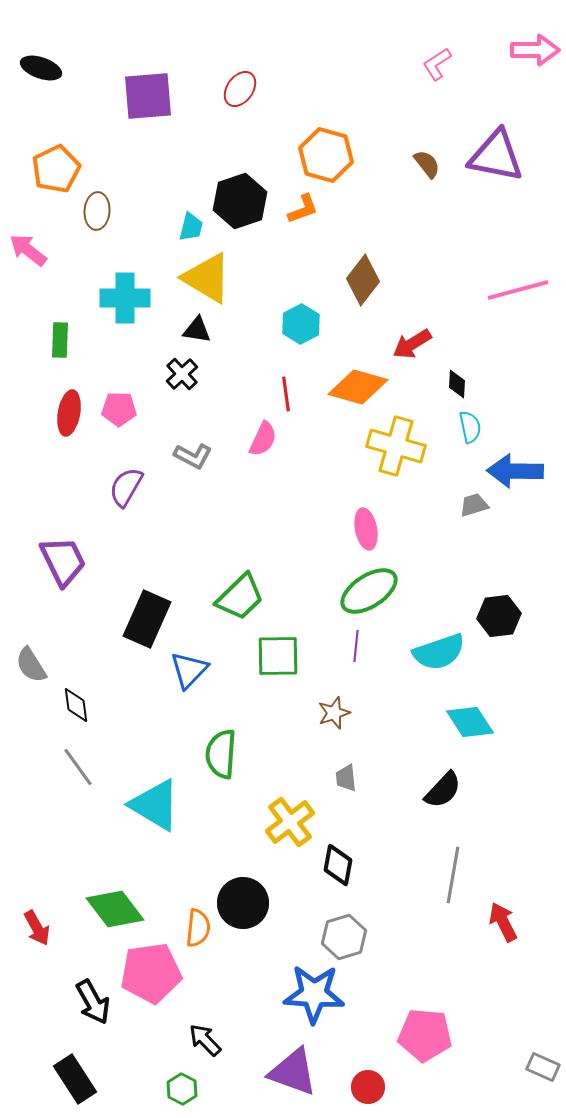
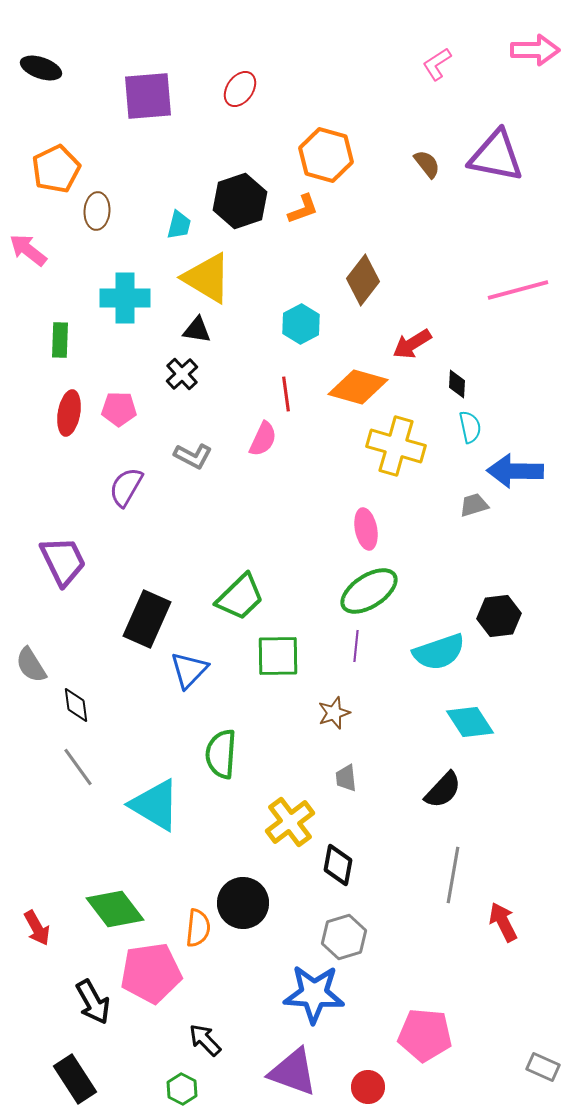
cyan trapezoid at (191, 227): moved 12 px left, 2 px up
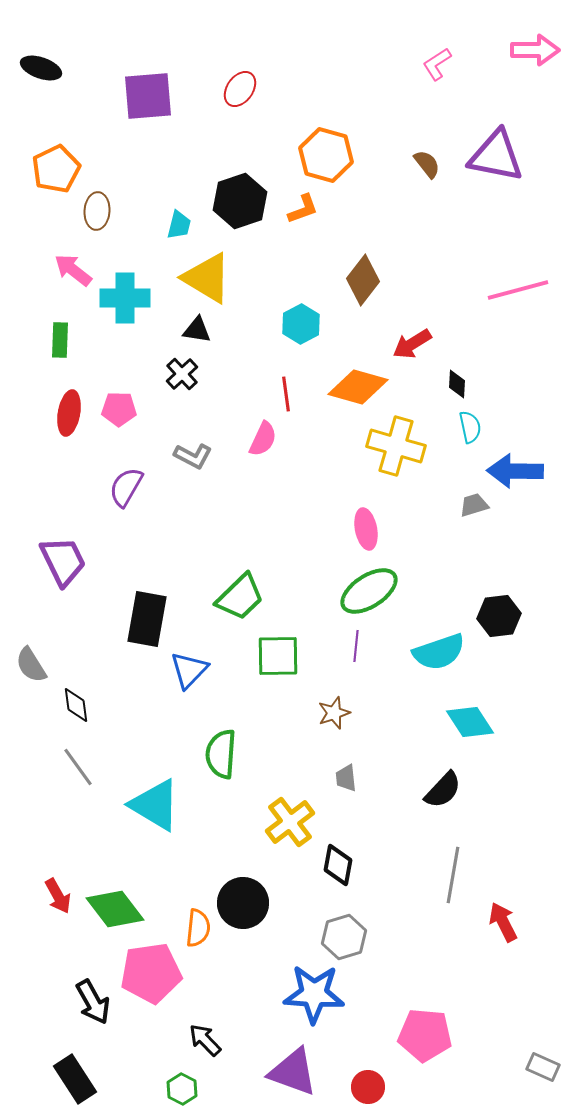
pink arrow at (28, 250): moved 45 px right, 20 px down
black rectangle at (147, 619): rotated 14 degrees counterclockwise
red arrow at (37, 928): moved 21 px right, 32 px up
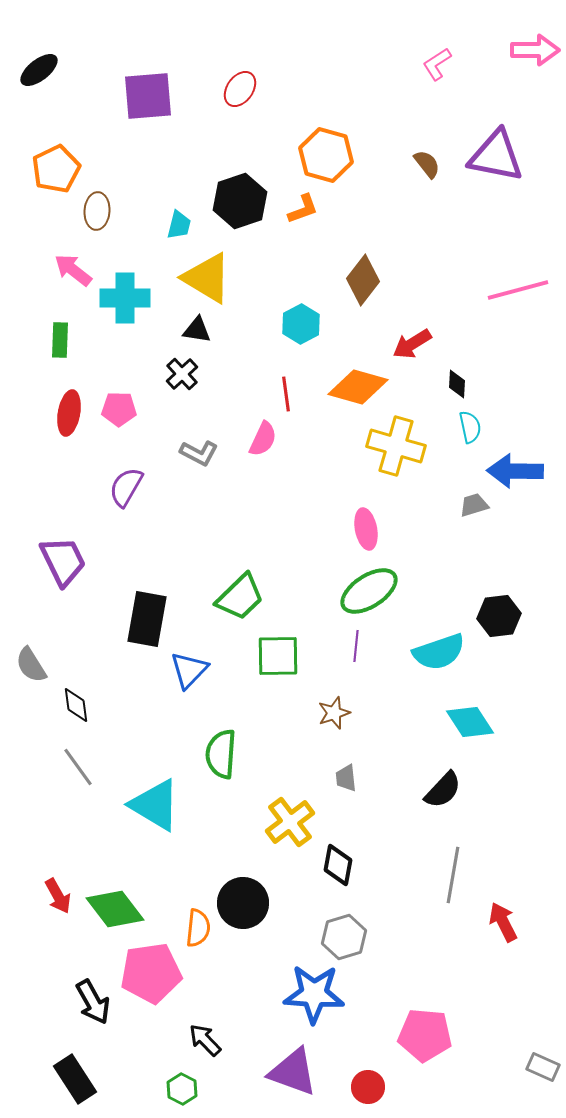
black ellipse at (41, 68): moved 2 px left, 2 px down; rotated 57 degrees counterclockwise
gray L-shape at (193, 456): moved 6 px right, 3 px up
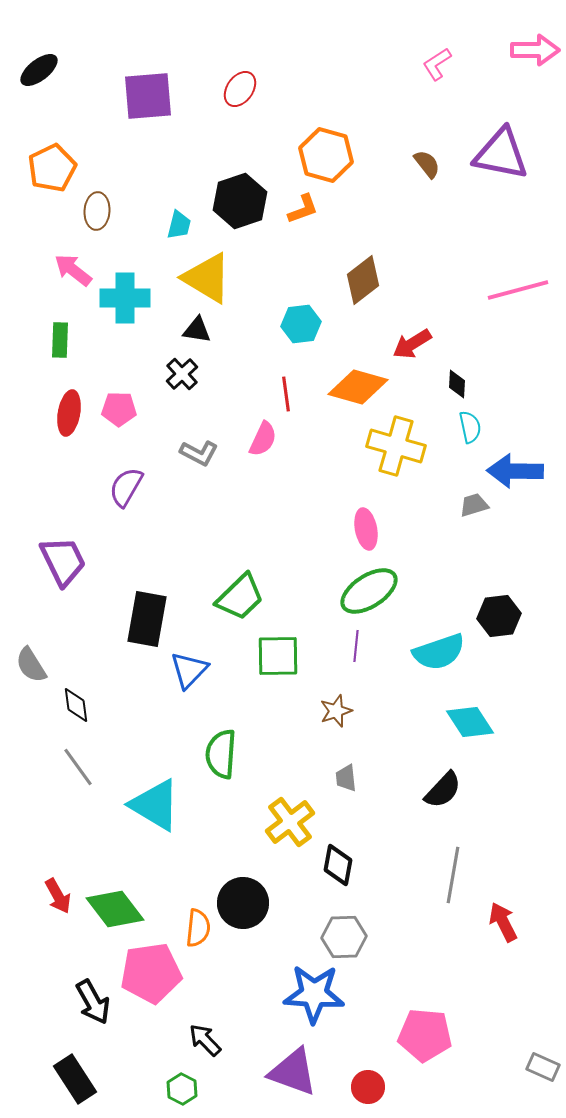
purple triangle at (496, 156): moved 5 px right, 2 px up
orange pentagon at (56, 169): moved 4 px left, 1 px up
brown diamond at (363, 280): rotated 15 degrees clockwise
cyan hexagon at (301, 324): rotated 21 degrees clockwise
brown star at (334, 713): moved 2 px right, 2 px up
gray hexagon at (344, 937): rotated 15 degrees clockwise
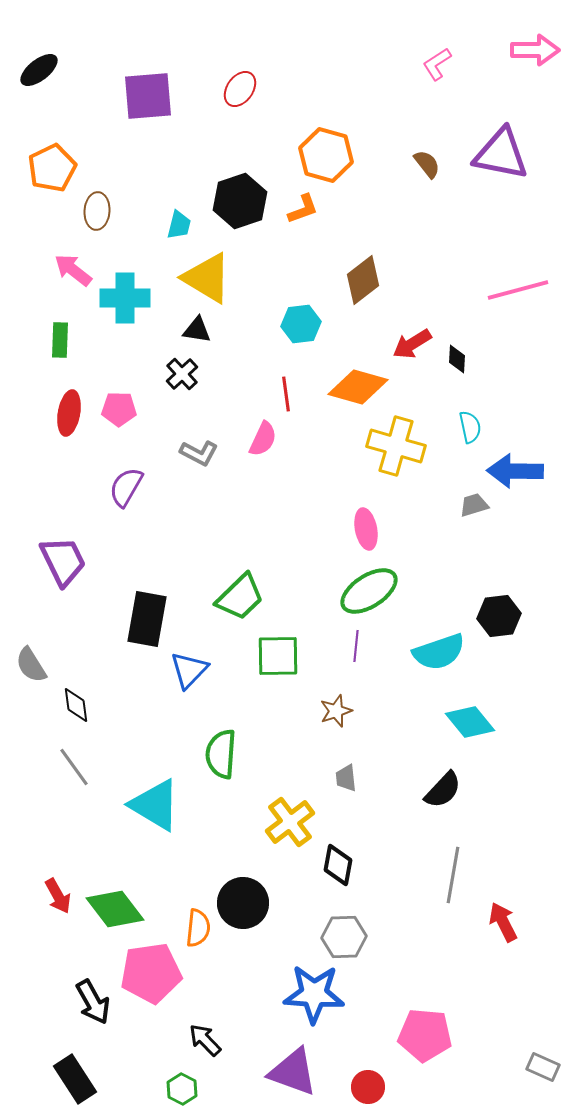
black diamond at (457, 384): moved 25 px up
cyan diamond at (470, 722): rotated 6 degrees counterclockwise
gray line at (78, 767): moved 4 px left
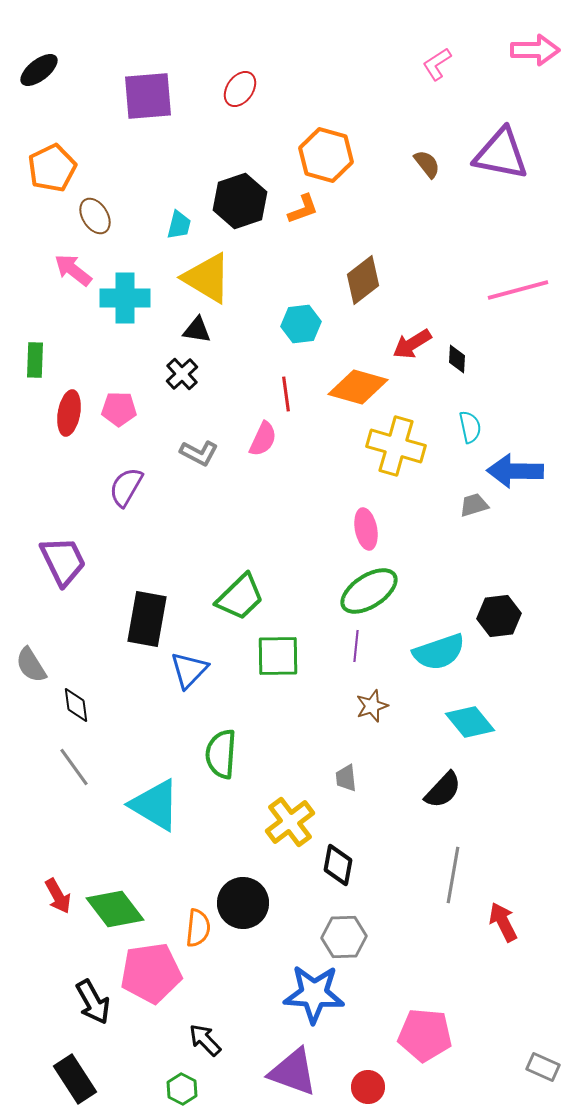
brown ellipse at (97, 211): moved 2 px left, 5 px down; rotated 36 degrees counterclockwise
green rectangle at (60, 340): moved 25 px left, 20 px down
brown star at (336, 711): moved 36 px right, 5 px up
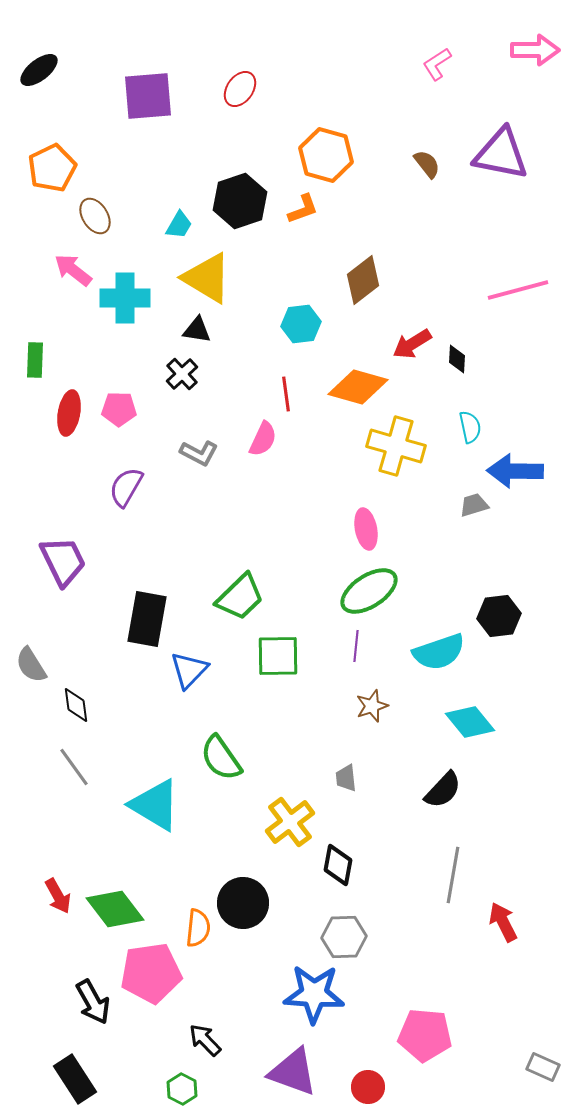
cyan trapezoid at (179, 225): rotated 16 degrees clockwise
green semicircle at (221, 754): moved 4 px down; rotated 39 degrees counterclockwise
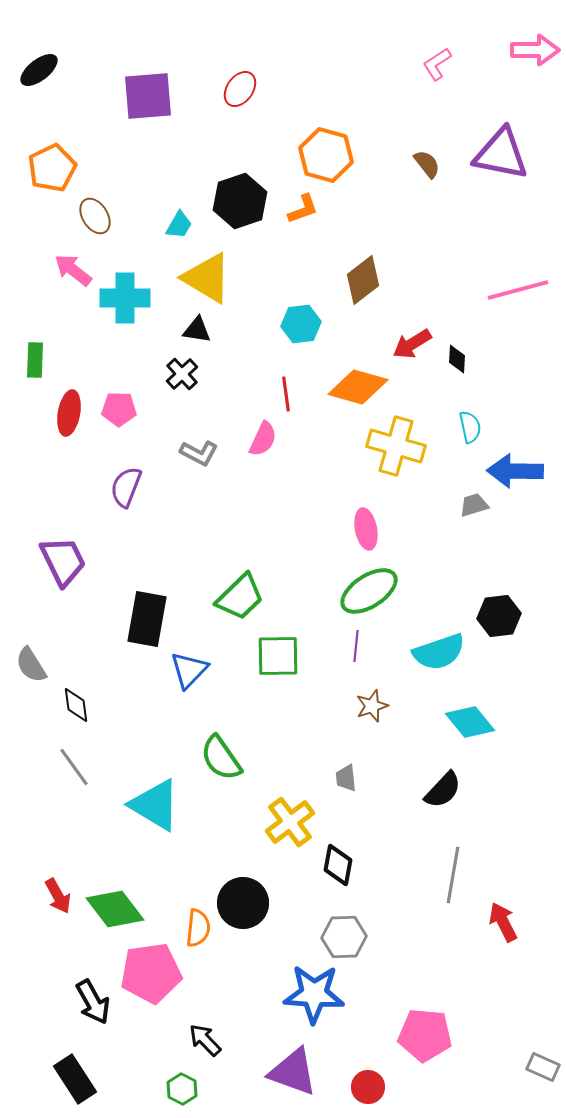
purple semicircle at (126, 487): rotated 9 degrees counterclockwise
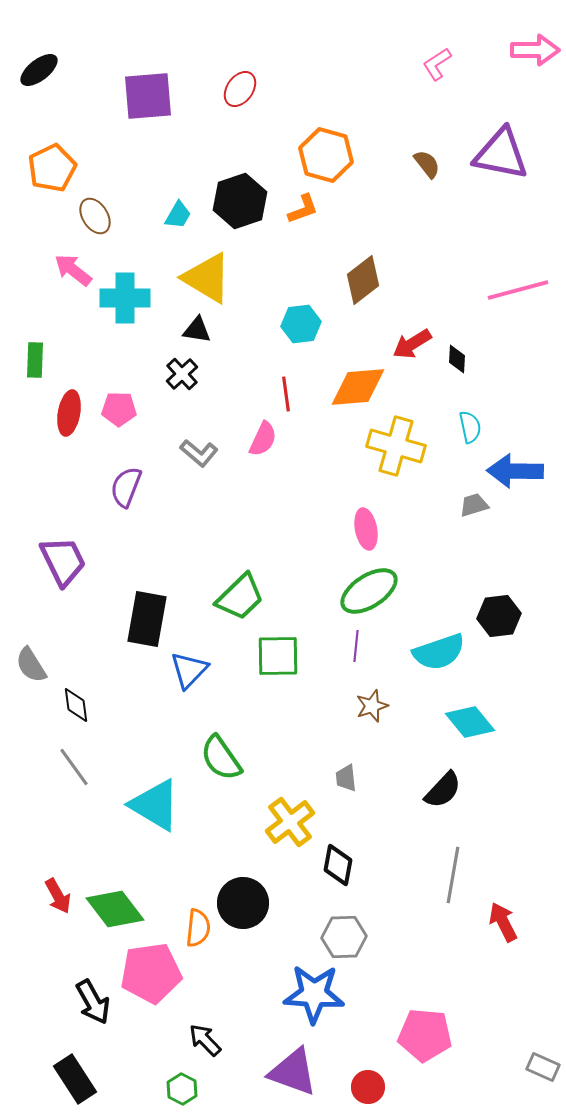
cyan trapezoid at (179, 225): moved 1 px left, 10 px up
orange diamond at (358, 387): rotated 20 degrees counterclockwise
gray L-shape at (199, 453): rotated 12 degrees clockwise
